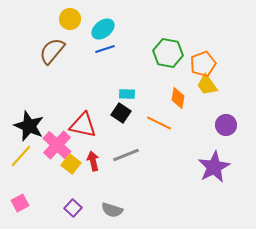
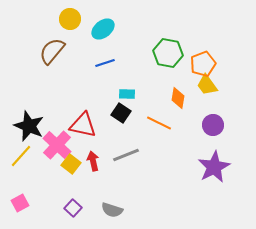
blue line: moved 14 px down
purple circle: moved 13 px left
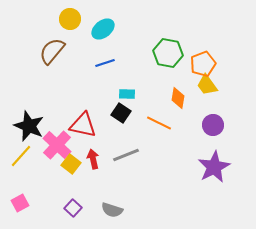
red arrow: moved 2 px up
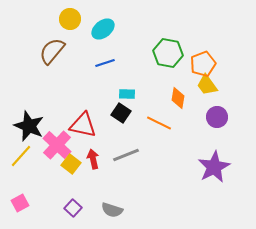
purple circle: moved 4 px right, 8 px up
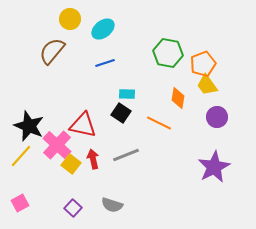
gray semicircle: moved 5 px up
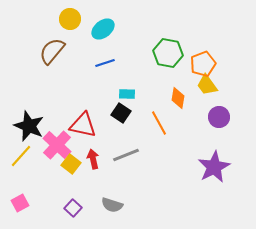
purple circle: moved 2 px right
orange line: rotated 35 degrees clockwise
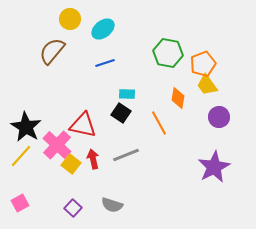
black star: moved 3 px left, 1 px down; rotated 8 degrees clockwise
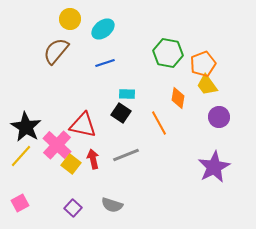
brown semicircle: moved 4 px right
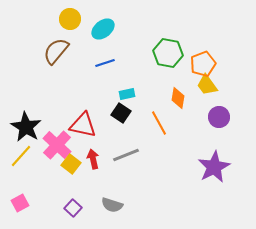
cyan rectangle: rotated 14 degrees counterclockwise
